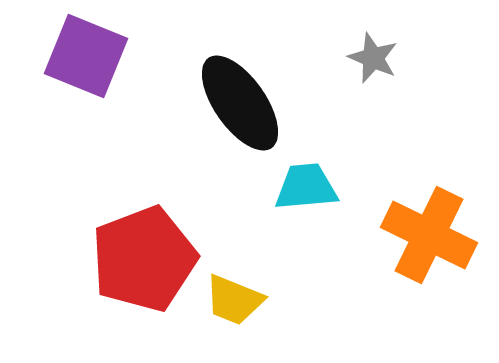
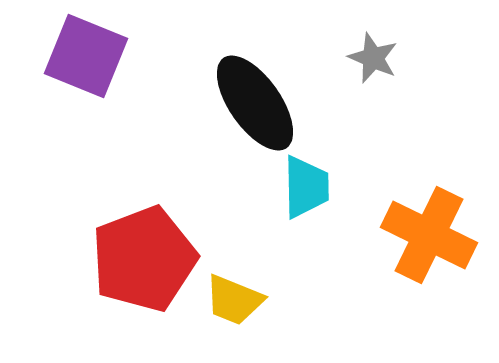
black ellipse: moved 15 px right
cyan trapezoid: rotated 94 degrees clockwise
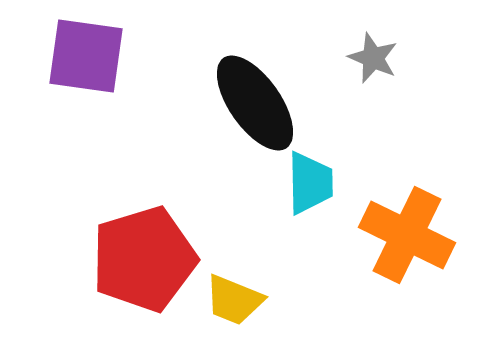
purple square: rotated 14 degrees counterclockwise
cyan trapezoid: moved 4 px right, 4 px up
orange cross: moved 22 px left
red pentagon: rotated 4 degrees clockwise
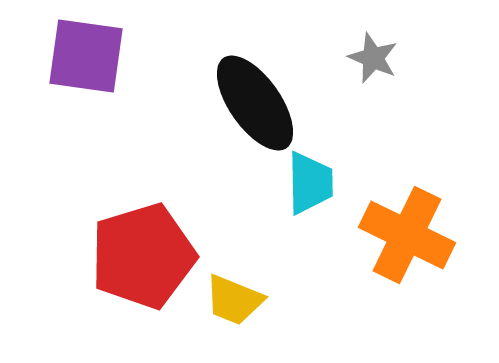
red pentagon: moved 1 px left, 3 px up
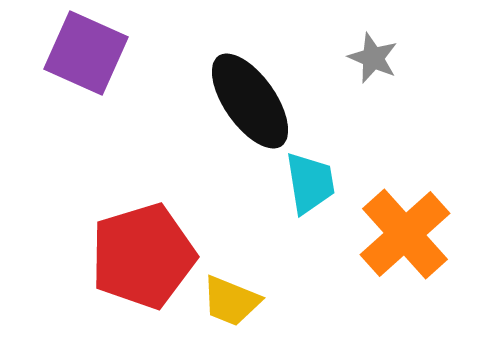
purple square: moved 3 px up; rotated 16 degrees clockwise
black ellipse: moved 5 px left, 2 px up
cyan trapezoid: rotated 8 degrees counterclockwise
orange cross: moved 2 px left, 1 px up; rotated 22 degrees clockwise
yellow trapezoid: moved 3 px left, 1 px down
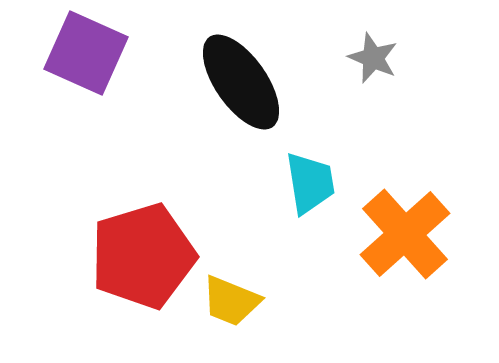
black ellipse: moved 9 px left, 19 px up
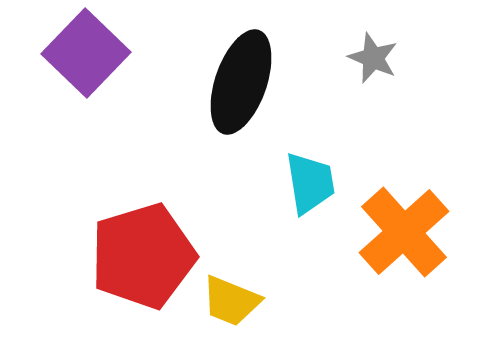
purple square: rotated 20 degrees clockwise
black ellipse: rotated 54 degrees clockwise
orange cross: moved 1 px left, 2 px up
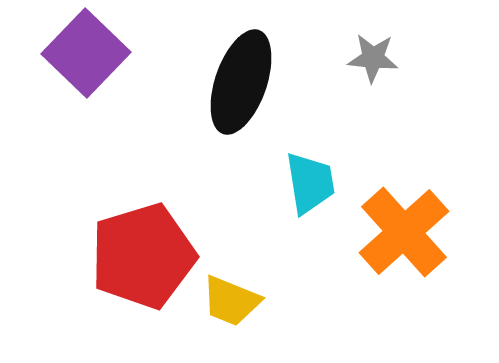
gray star: rotated 18 degrees counterclockwise
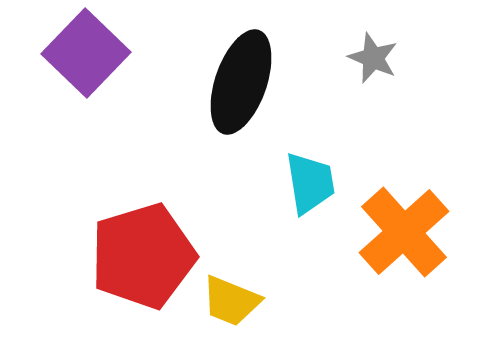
gray star: rotated 18 degrees clockwise
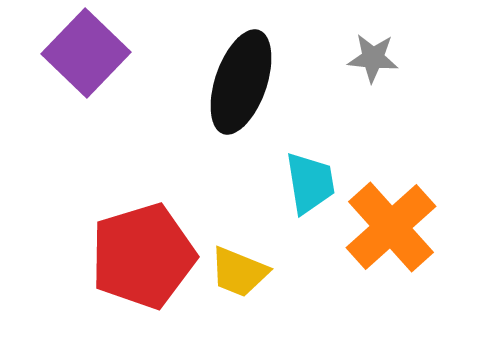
gray star: rotated 18 degrees counterclockwise
orange cross: moved 13 px left, 5 px up
yellow trapezoid: moved 8 px right, 29 px up
